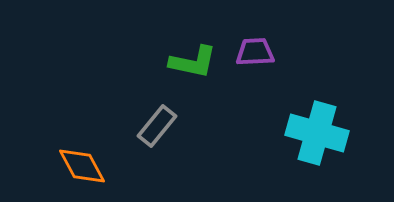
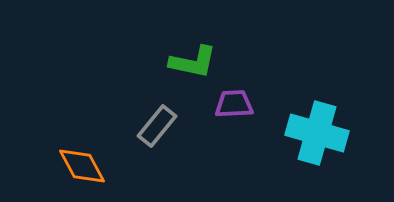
purple trapezoid: moved 21 px left, 52 px down
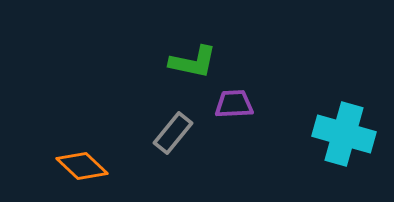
gray rectangle: moved 16 px right, 7 px down
cyan cross: moved 27 px right, 1 px down
orange diamond: rotated 18 degrees counterclockwise
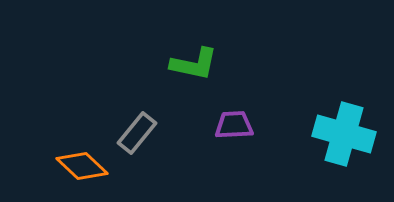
green L-shape: moved 1 px right, 2 px down
purple trapezoid: moved 21 px down
gray rectangle: moved 36 px left
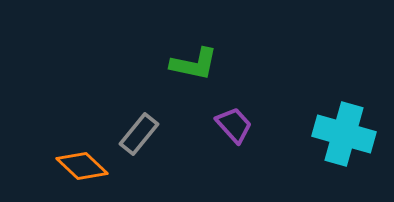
purple trapezoid: rotated 51 degrees clockwise
gray rectangle: moved 2 px right, 1 px down
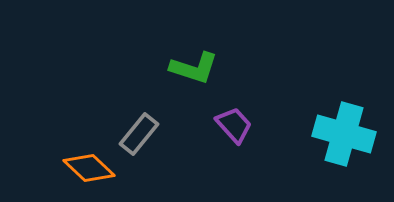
green L-shape: moved 4 px down; rotated 6 degrees clockwise
orange diamond: moved 7 px right, 2 px down
